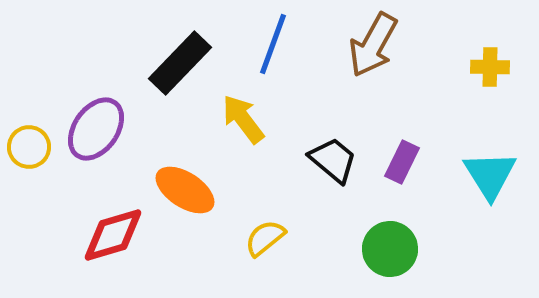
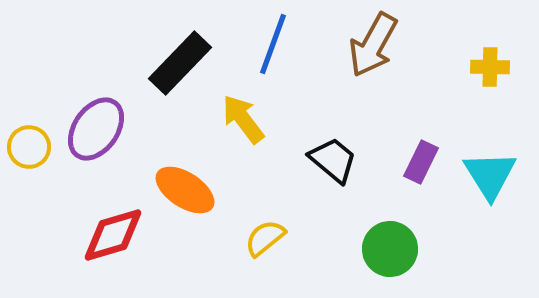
purple rectangle: moved 19 px right
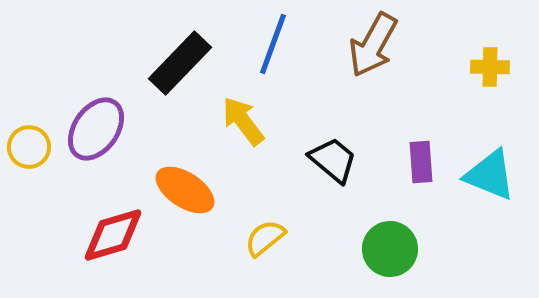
yellow arrow: moved 2 px down
purple rectangle: rotated 30 degrees counterclockwise
cyan triangle: rotated 36 degrees counterclockwise
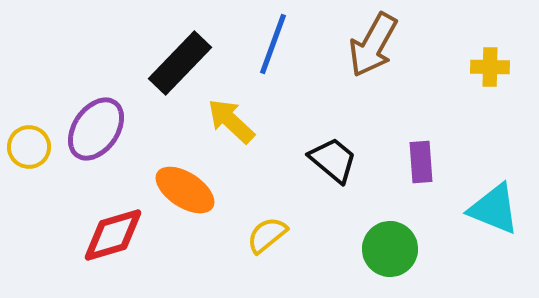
yellow arrow: moved 12 px left; rotated 10 degrees counterclockwise
cyan triangle: moved 4 px right, 34 px down
yellow semicircle: moved 2 px right, 3 px up
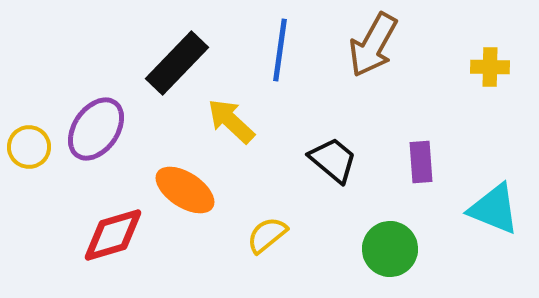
blue line: moved 7 px right, 6 px down; rotated 12 degrees counterclockwise
black rectangle: moved 3 px left
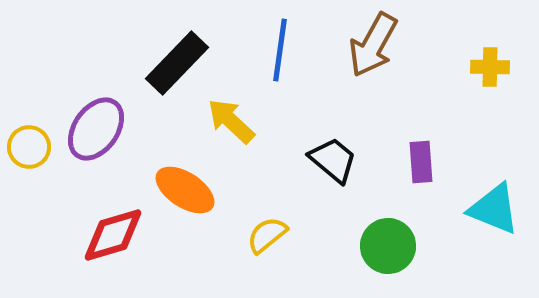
green circle: moved 2 px left, 3 px up
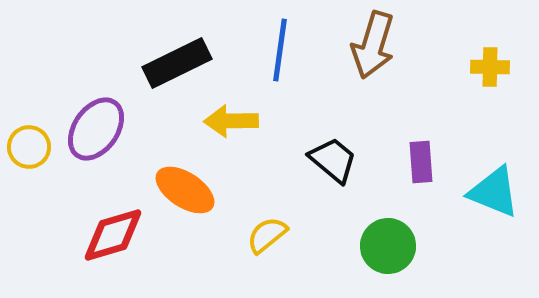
brown arrow: rotated 12 degrees counterclockwise
black rectangle: rotated 20 degrees clockwise
yellow arrow: rotated 44 degrees counterclockwise
cyan triangle: moved 17 px up
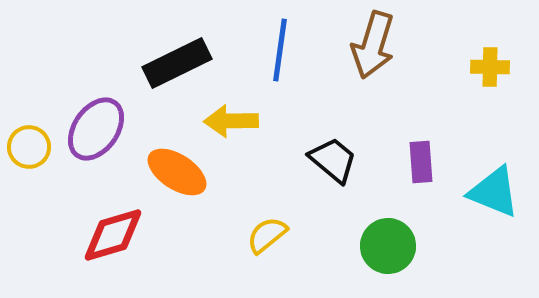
orange ellipse: moved 8 px left, 18 px up
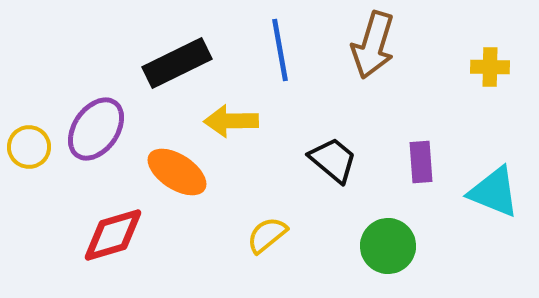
blue line: rotated 18 degrees counterclockwise
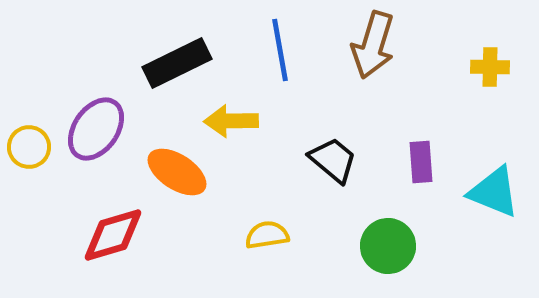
yellow semicircle: rotated 30 degrees clockwise
